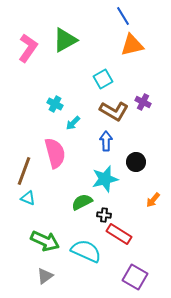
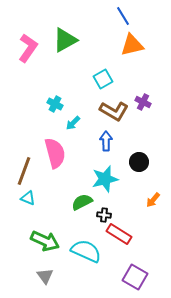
black circle: moved 3 px right
gray triangle: rotated 30 degrees counterclockwise
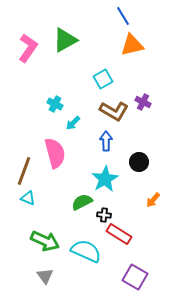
cyan star: rotated 16 degrees counterclockwise
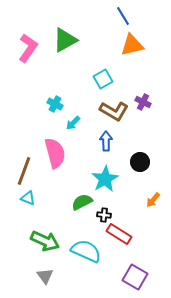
black circle: moved 1 px right
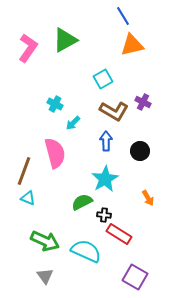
black circle: moved 11 px up
orange arrow: moved 5 px left, 2 px up; rotated 70 degrees counterclockwise
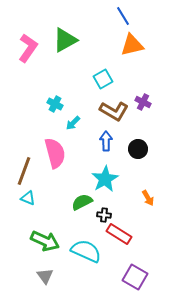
black circle: moved 2 px left, 2 px up
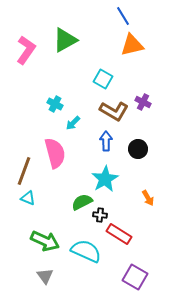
pink L-shape: moved 2 px left, 2 px down
cyan square: rotated 30 degrees counterclockwise
black cross: moved 4 px left
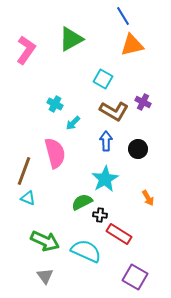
green triangle: moved 6 px right, 1 px up
